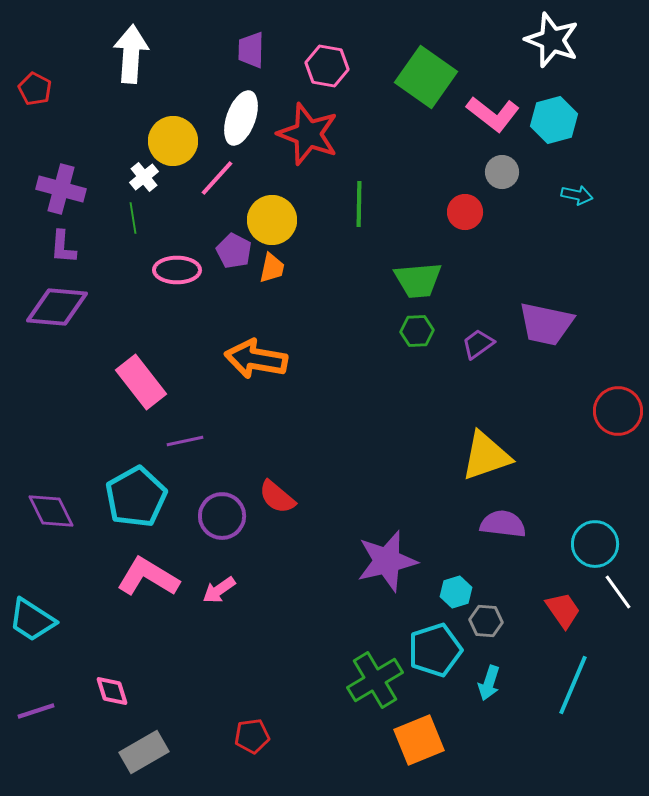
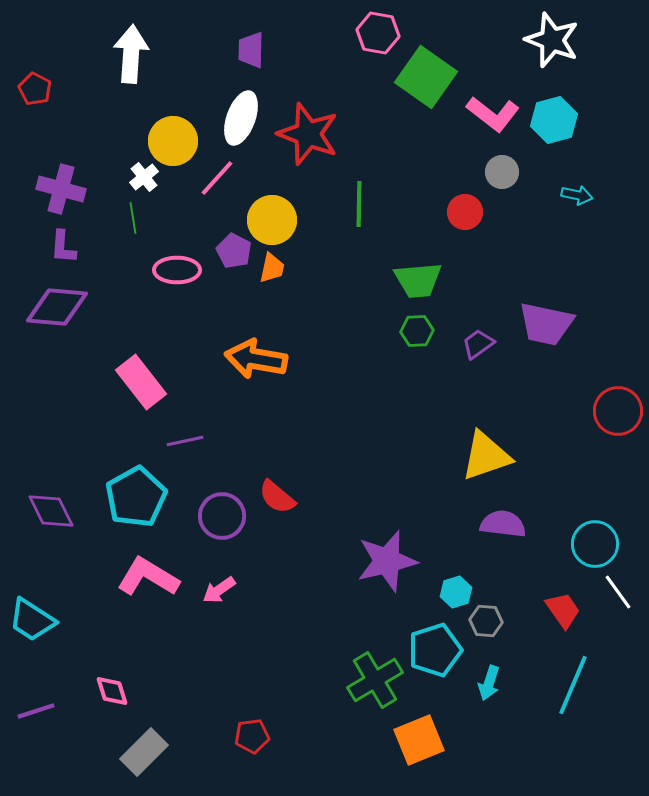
pink hexagon at (327, 66): moved 51 px right, 33 px up
gray rectangle at (144, 752): rotated 15 degrees counterclockwise
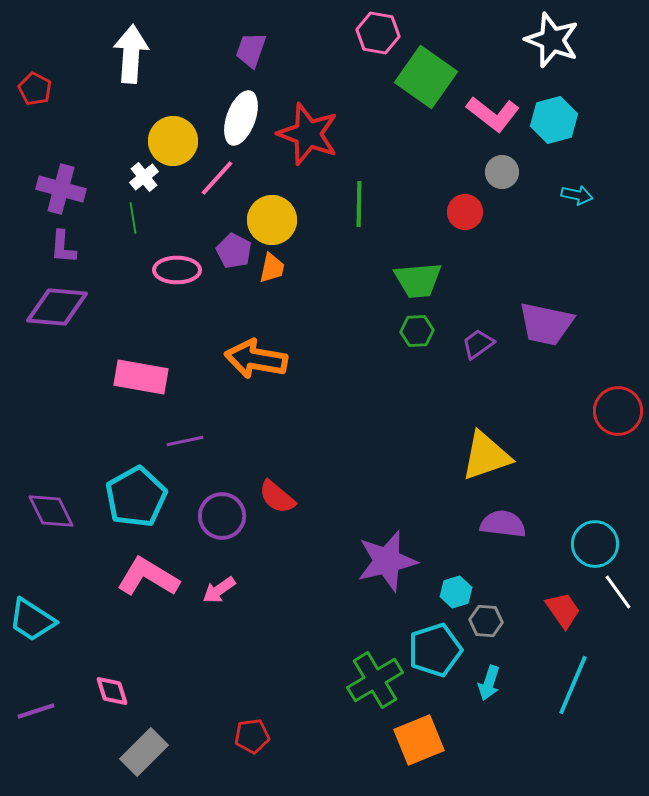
purple trapezoid at (251, 50): rotated 18 degrees clockwise
pink rectangle at (141, 382): moved 5 px up; rotated 42 degrees counterclockwise
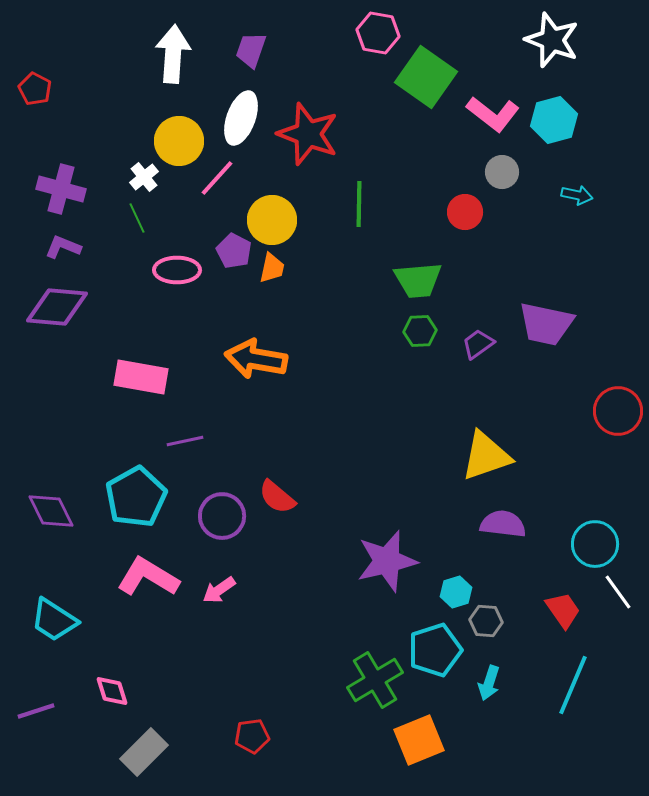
white arrow at (131, 54): moved 42 px right
yellow circle at (173, 141): moved 6 px right
green line at (133, 218): moved 4 px right; rotated 16 degrees counterclockwise
purple L-shape at (63, 247): rotated 108 degrees clockwise
green hexagon at (417, 331): moved 3 px right
cyan trapezoid at (32, 620): moved 22 px right
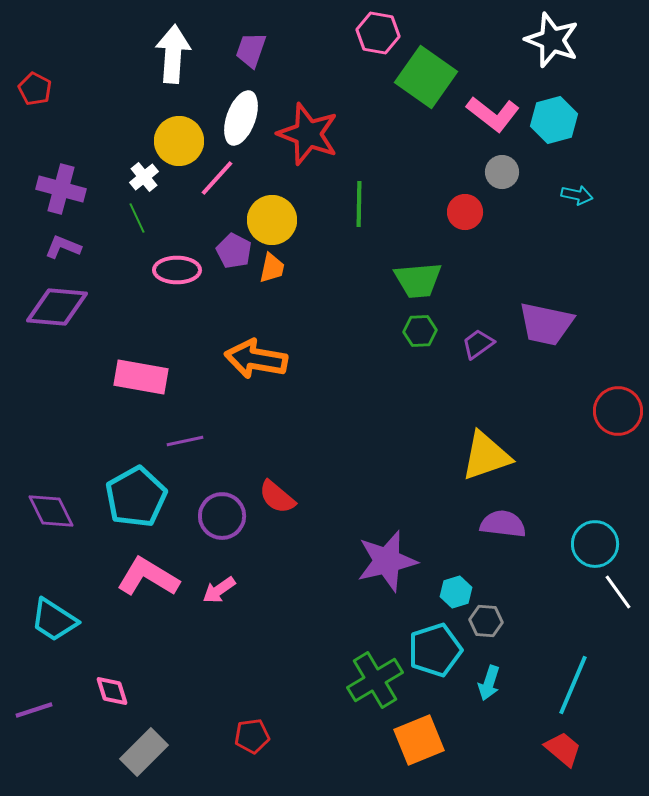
red trapezoid at (563, 610): moved 139 px down; rotated 15 degrees counterclockwise
purple line at (36, 711): moved 2 px left, 1 px up
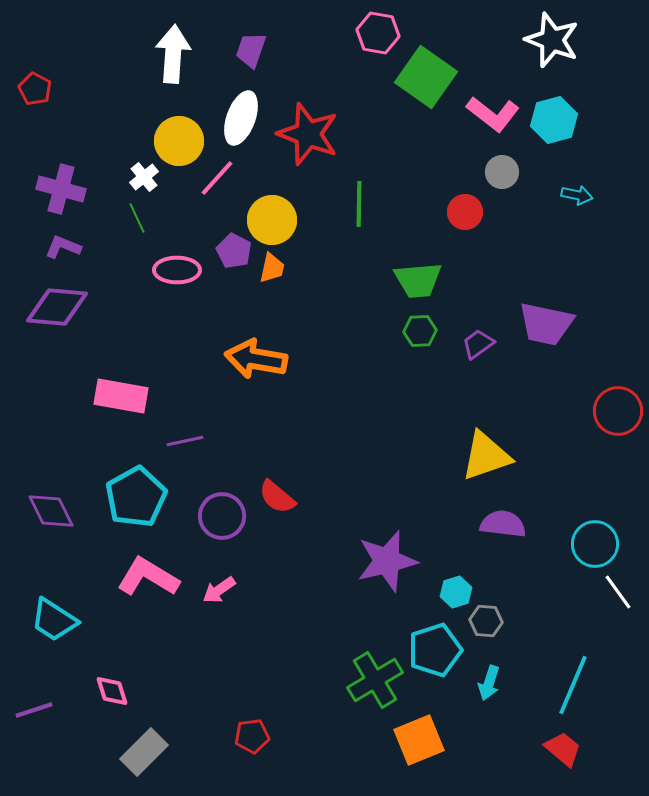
pink rectangle at (141, 377): moved 20 px left, 19 px down
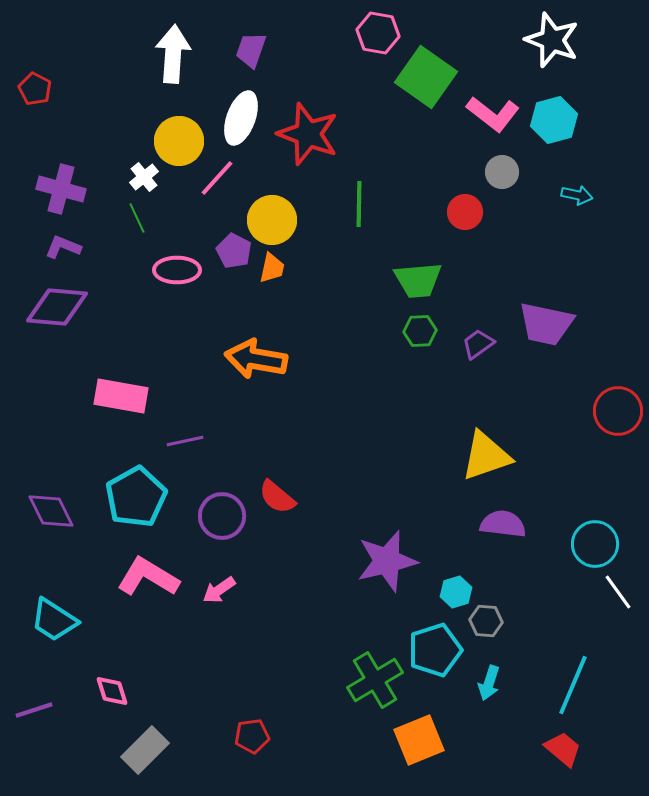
gray rectangle at (144, 752): moved 1 px right, 2 px up
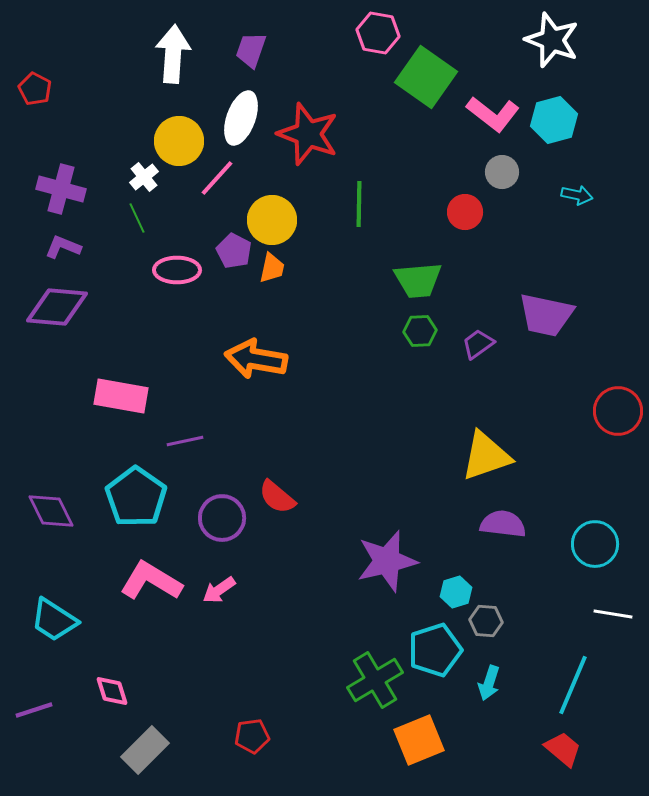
purple trapezoid at (546, 324): moved 9 px up
cyan pentagon at (136, 497): rotated 8 degrees counterclockwise
purple circle at (222, 516): moved 2 px down
pink L-shape at (148, 577): moved 3 px right, 4 px down
white line at (618, 592): moved 5 px left, 22 px down; rotated 45 degrees counterclockwise
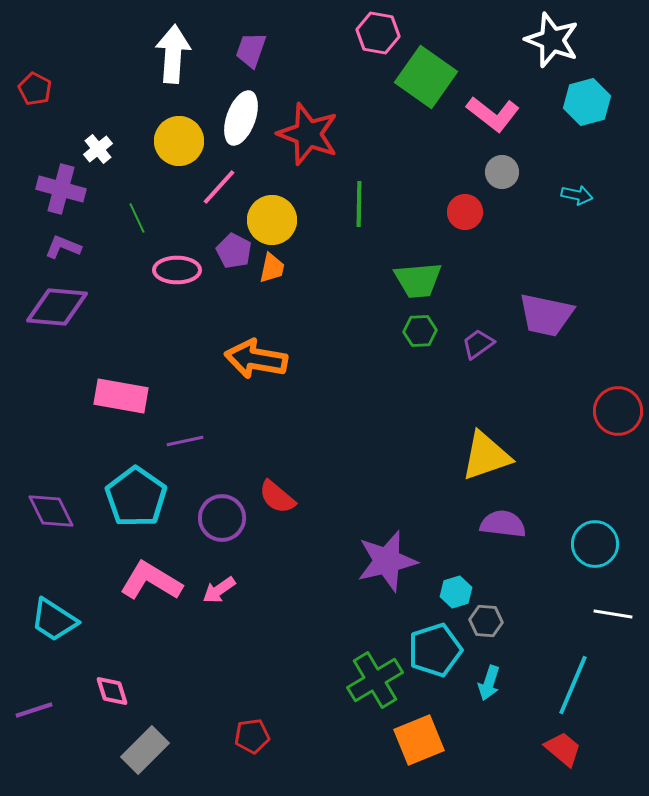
cyan hexagon at (554, 120): moved 33 px right, 18 px up
white cross at (144, 177): moved 46 px left, 28 px up
pink line at (217, 178): moved 2 px right, 9 px down
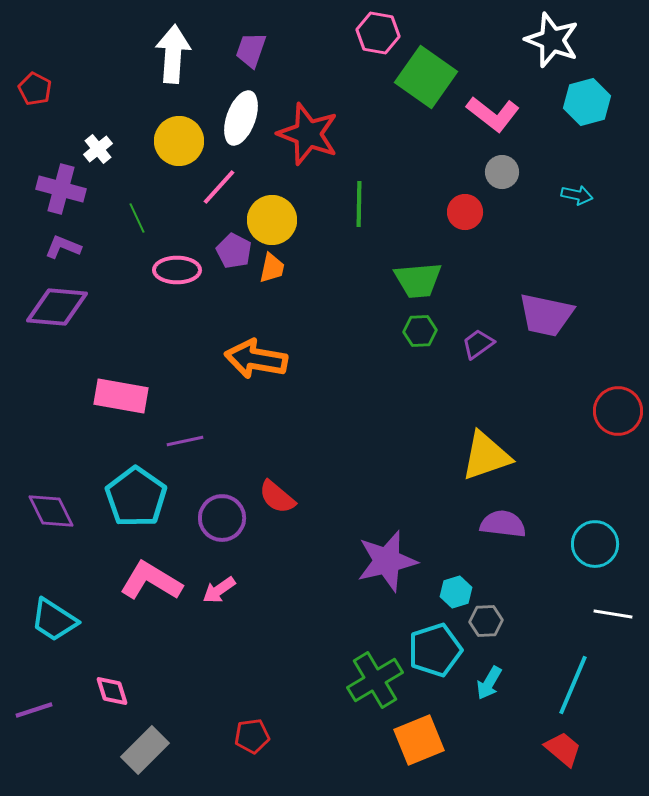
gray hexagon at (486, 621): rotated 8 degrees counterclockwise
cyan arrow at (489, 683): rotated 12 degrees clockwise
